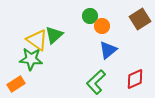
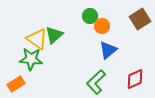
yellow triangle: moved 1 px up
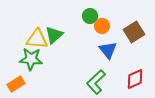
brown square: moved 6 px left, 13 px down
yellow triangle: rotated 30 degrees counterclockwise
blue triangle: rotated 30 degrees counterclockwise
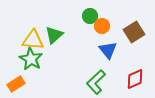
yellow triangle: moved 4 px left, 1 px down
green star: rotated 25 degrees clockwise
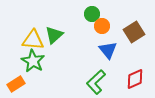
green circle: moved 2 px right, 2 px up
green star: moved 2 px right, 2 px down
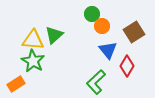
red diamond: moved 8 px left, 13 px up; rotated 35 degrees counterclockwise
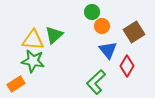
green circle: moved 2 px up
green star: rotated 20 degrees counterclockwise
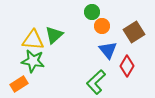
orange rectangle: moved 3 px right
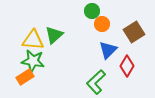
green circle: moved 1 px up
orange circle: moved 2 px up
blue triangle: rotated 24 degrees clockwise
orange rectangle: moved 6 px right, 7 px up
